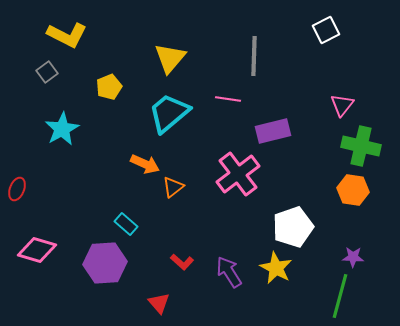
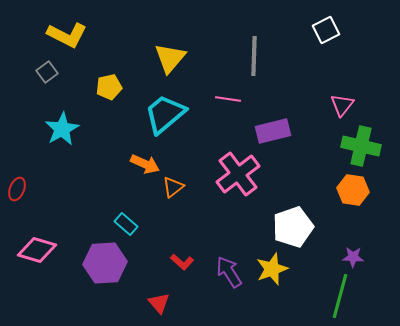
yellow pentagon: rotated 10 degrees clockwise
cyan trapezoid: moved 4 px left, 1 px down
yellow star: moved 4 px left, 1 px down; rotated 24 degrees clockwise
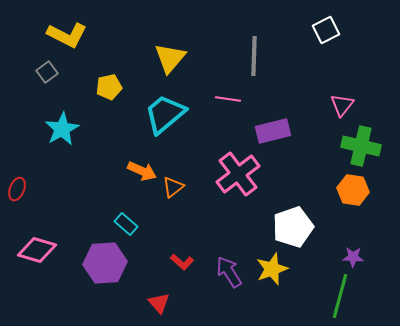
orange arrow: moved 3 px left, 7 px down
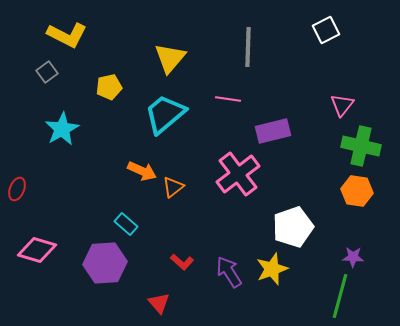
gray line: moved 6 px left, 9 px up
orange hexagon: moved 4 px right, 1 px down
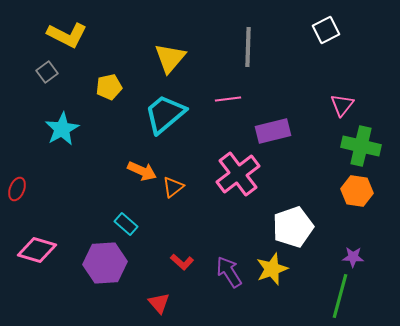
pink line: rotated 15 degrees counterclockwise
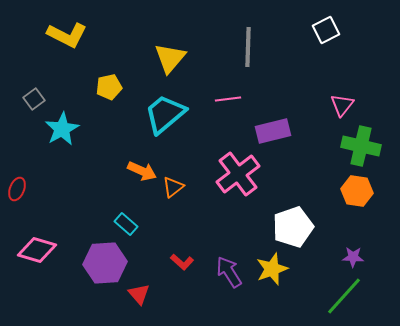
gray square: moved 13 px left, 27 px down
green line: moved 4 px right; rotated 27 degrees clockwise
red triangle: moved 20 px left, 9 px up
